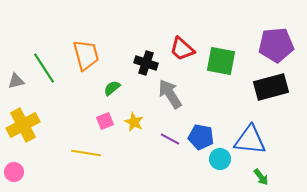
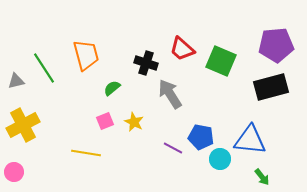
green square: rotated 12 degrees clockwise
purple line: moved 3 px right, 9 px down
green arrow: moved 1 px right
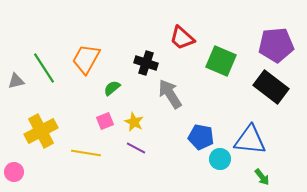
red trapezoid: moved 11 px up
orange trapezoid: moved 4 px down; rotated 136 degrees counterclockwise
black rectangle: rotated 52 degrees clockwise
yellow cross: moved 18 px right, 6 px down
purple line: moved 37 px left
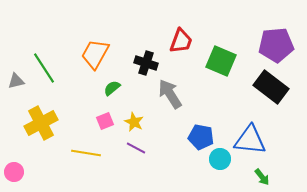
red trapezoid: moved 1 px left, 3 px down; rotated 112 degrees counterclockwise
orange trapezoid: moved 9 px right, 5 px up
yellow cross: moved 8 px up
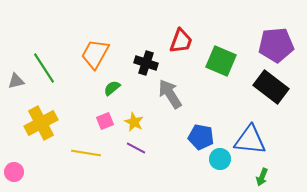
green arrow: rotated 60 degrees clockwise
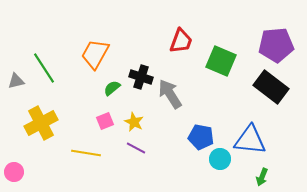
black cross: moved 5 px left, 14 px down
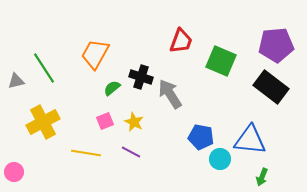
yellow cross: moved 2 px right, 1 px up
purple line: moved 5 px left, 4 px down
